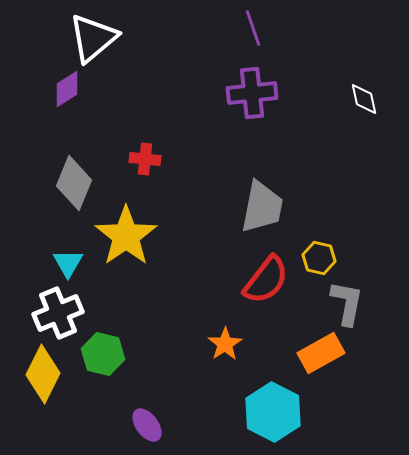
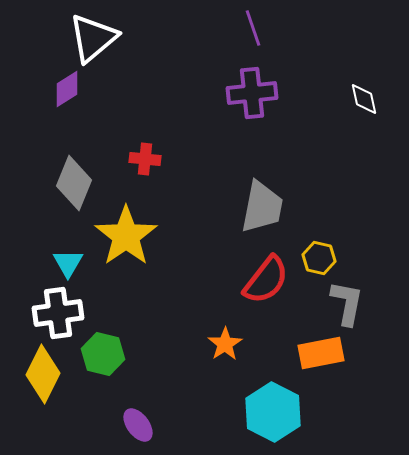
white cross: rotated 15 degrees clockwise
orange rectangle: rotated 18 degrees clockwise
purple ellipse: moved 9 px left
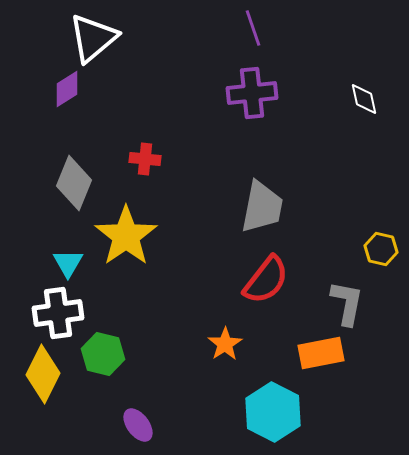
yellow hexagon: moved 62 px right, 9 px up
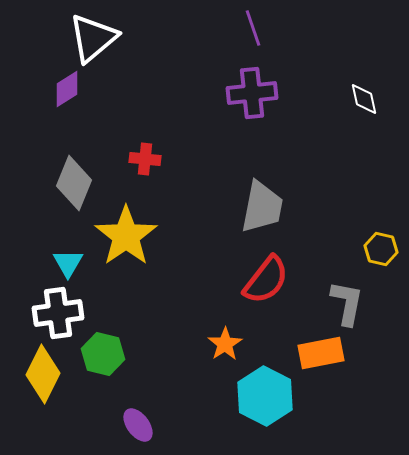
cyan hexagon: moved 8 px left, 16 px up
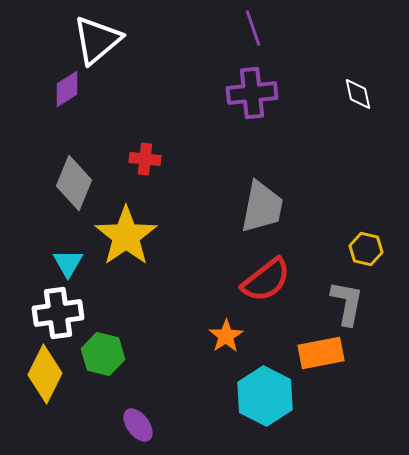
white triangle: moved 4 px right, 2 px down
white diamond: moved 6 px left, 5 px up
yellow hexagon: moved 15 px left
red semicircle: rotated 14 degrees clockwise
orange star: moved 1 px right, 8 px up
yellow diamond: moved 2 px right
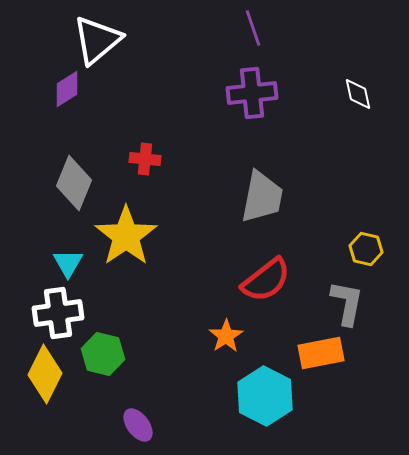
gray trapezoid: moved 10 px up
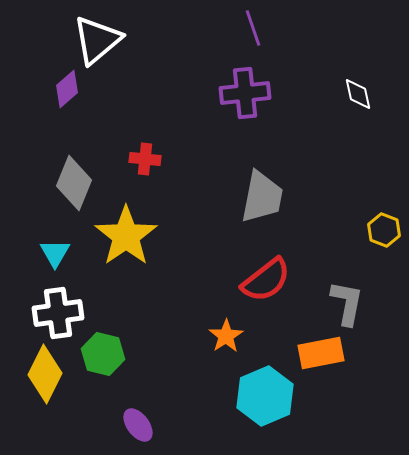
purple diamond: rotated 9 degrees counterclockwise
purple cross: moved 7 px left
yellow hexagon: moved 18 px right, 19 px up; rotated 8 degrees clockwise
cyan triangle: moved 13 px left, 10 px up
cyan hexagon: rotated 10 degrees clockwise
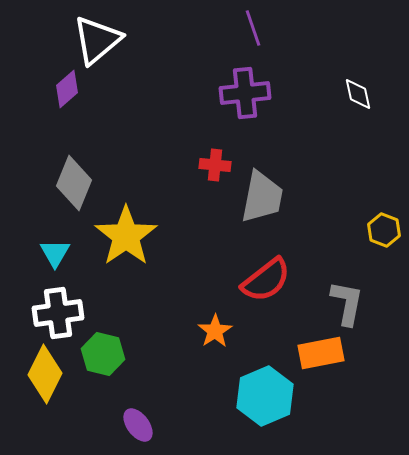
red cross: moved 70 px right, 6 px down
orange star: moved 11 px left, 5 px up
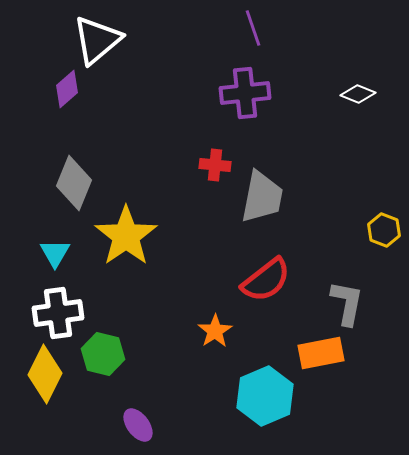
white diamond: rotated 56 degrees counterclockwise
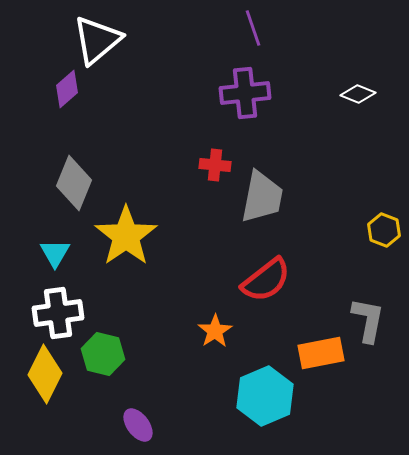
gray L-shape: moved 21 px right, 17 px down
